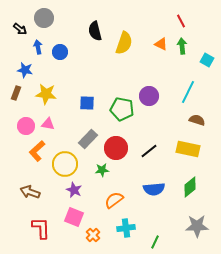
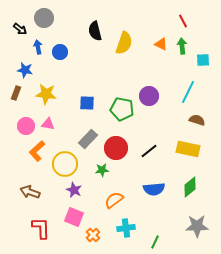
red line: moved 2 px right
cyan square: moved 4 px left; rotated 32 degrees counterclockwise
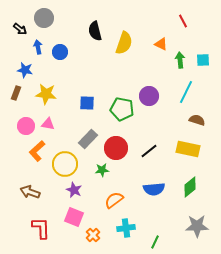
green arrow: moved 2 px left, 14 px down
cyan line: moved 2 px left
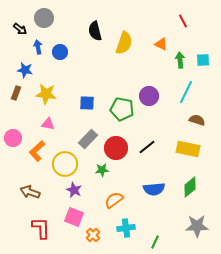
pink circle: moved 13 px left, 12 px down
black line: moved 2 px left, 4 px up
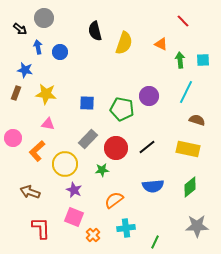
red line: rotated 16 degrees counterclockwise
blue semicircle: moved 1 px left, 3 px up
